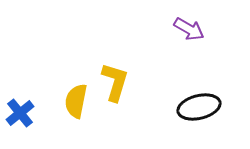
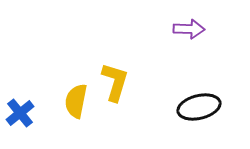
purple arrow: rotated 28 degrees counterclockwise
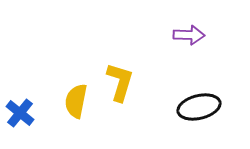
purple arrow: moved 6 px down
yellow L-shape: moved 5 px right
blue cross: rotated 12 degrees counterclockwise
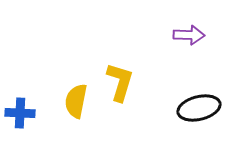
black ellipse: moved 1 px down
blue cross: rotated 36 degrees counterclockwise
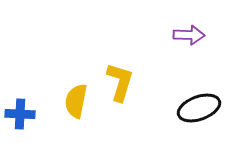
black ellipse: rotated 6 degrees counterclockwise
blue cross: moved 1 px down
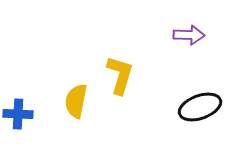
yellow L-shape: moved 7 px up
black ellipse: moved 1 px right, 1 px up
blue cross: moved 2 px left
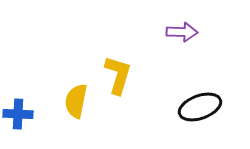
purple arrow: moved 7 px left, 3 px up
yellow L-shape: moved 2 px left
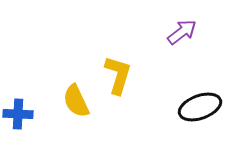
purple arrow: rotated 40 degrees counterclockwise
yellow semicircle: rotated 36 degrees counterclockwise
